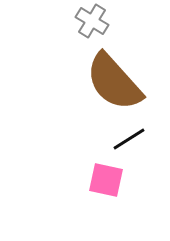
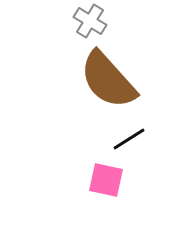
gray cross: moved 2 px left
brown semicircle: moved 6 px left, 2 px up
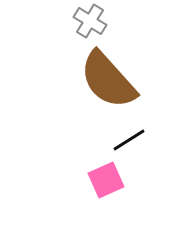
black line: moved 1 px down
pink square: rotated 36 degrees counterclockwise
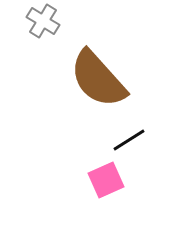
gray cross: moved 47 px left
brown semicircle: moved 10 px left, 1 px up
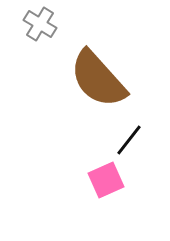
gray cross: moved 3 px left, 3 px down
black line: rotated 20 degrees counterclockwise
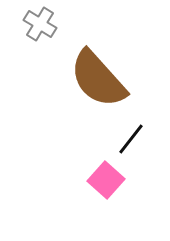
black line: moved 2 px right, 1 px up
pink square: rotated 24 degrees counterclockwise
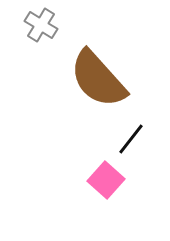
gray cross: moved 1 px right, 1 px down
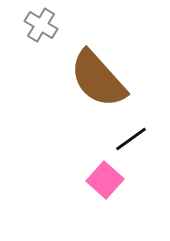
black line: rotated 16 degrees clockwise
pink square: moved 1 px left
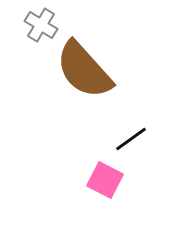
brown semicircle: moved 14 px left, 9 px up
pink square: rotated 15 degrees counterclockwise
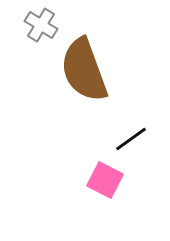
brown semicircle: rotated 22 degrees clockwise
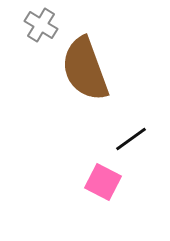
brown semicircle: moved 1 px right, 1 px up
pink square: moved 2 px left, 2 px down
